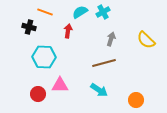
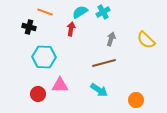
red arrow: moved 3 px right, 2 px up
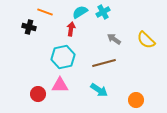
gray arrow: moved 3 px right; rotated 72 degrees counterclockwise
cyan hexagon: moved 19 px right; rotated 15 degrees counterclockwise
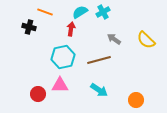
brown line: moved 5 px left, 3 px up
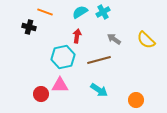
red arrow: moved 6 px right, 7 px down
red circle: moved 3 px right
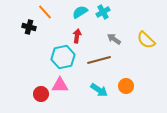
orange line: rotated 28 degrees clockwise
orange circle: moved 10 px left, 14 px up
